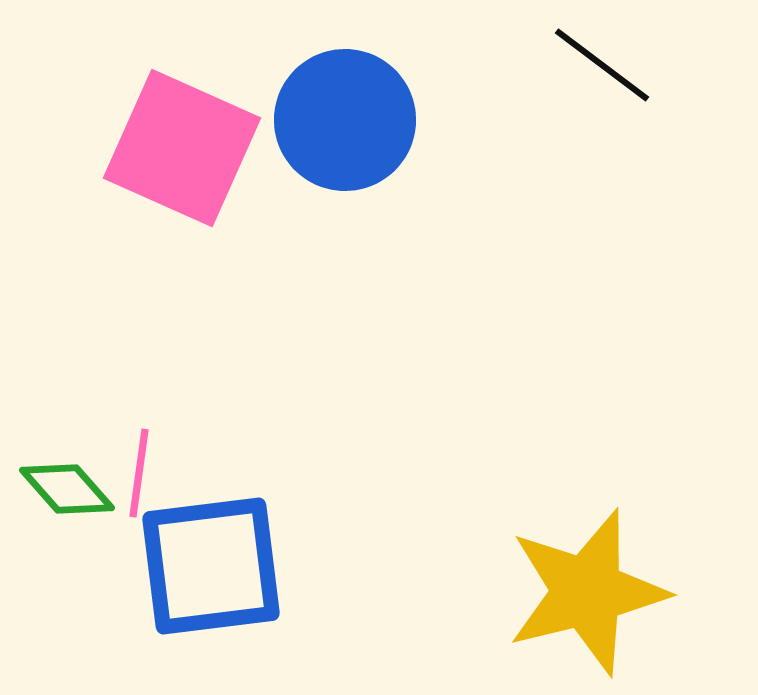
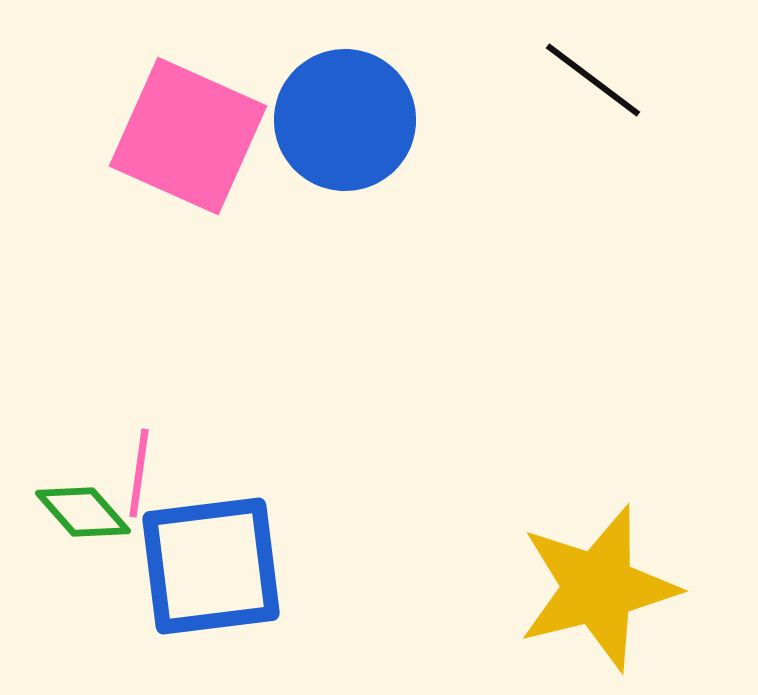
black line: moved 9 px left, 15 px down
pink square: moved 6 px right, 12 px up
green diamond: moved 16 px right, 23 px down
yellow star: moved 11 px right, 4 px up
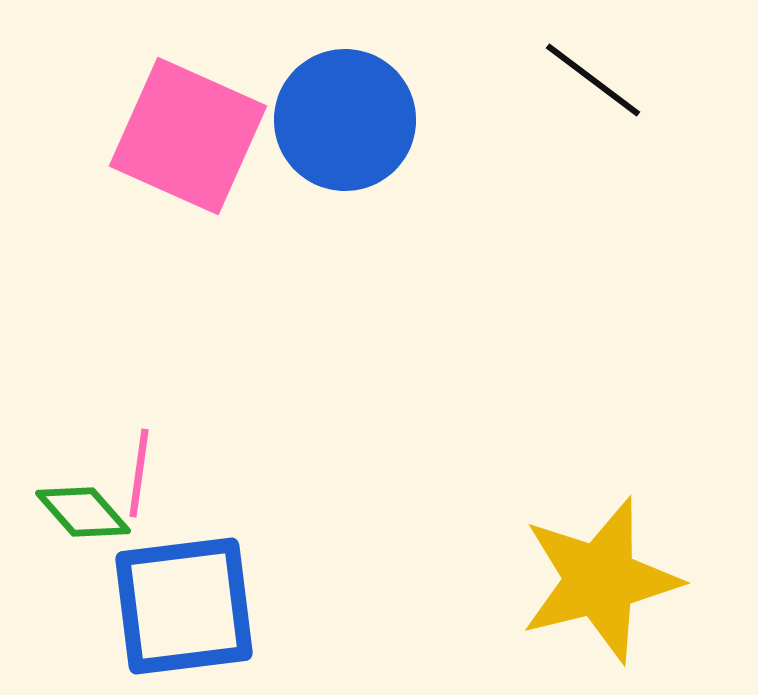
blue square: moved 27 px left, 40 px down
yellow star: moved 2 px right, 8 px up
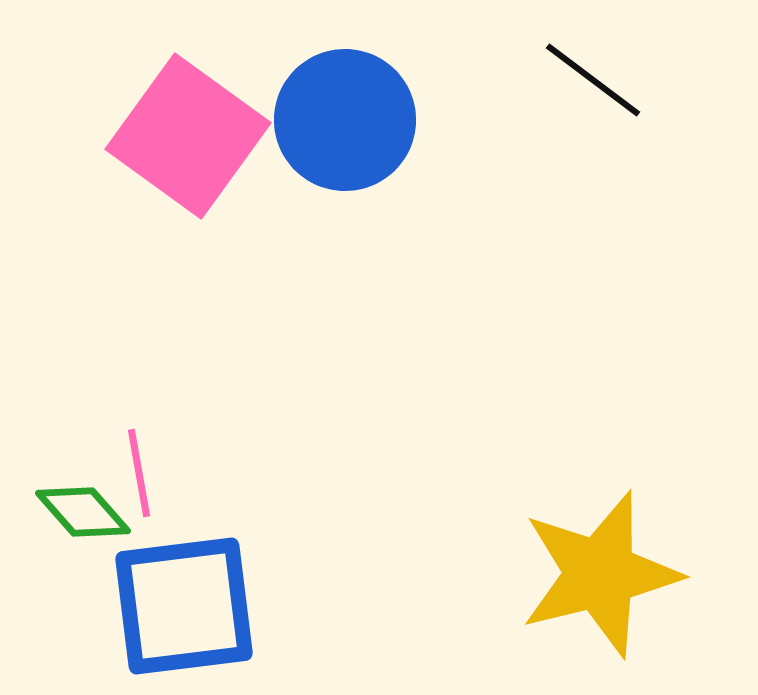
pink square: rotated 12 degrees clockwise
pink line: rotated 18 degrees counterclockwise
yellow star: moved 6 px up
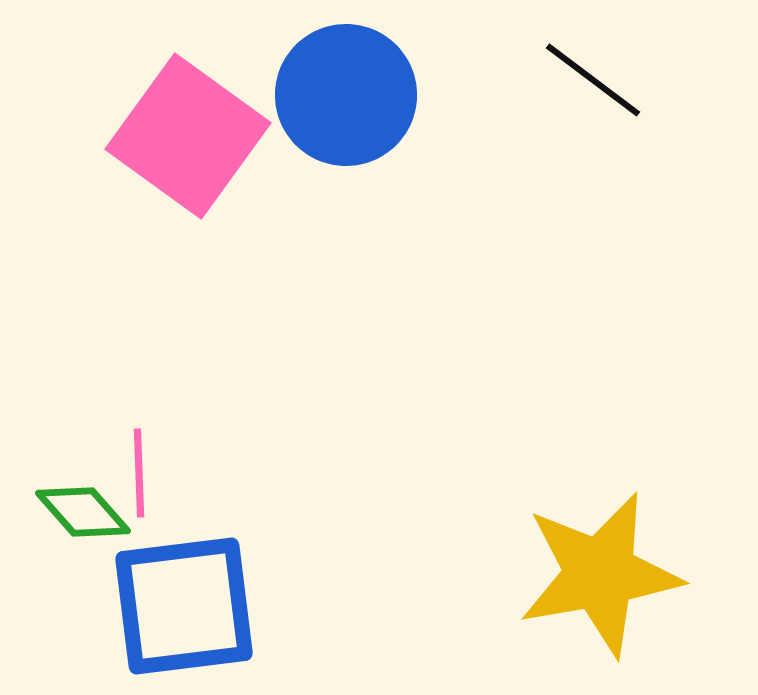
blue circle: moved 1 px right, 25 px up
pink line: rotated 8 degrees clockwise
yellow star: rotated 4 degrees clockwise
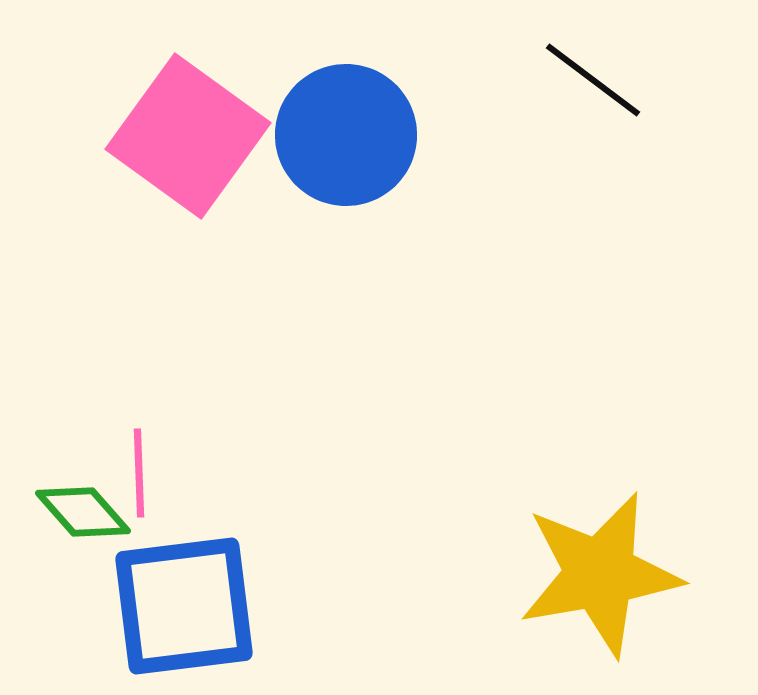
blue circle: moved 40 px down
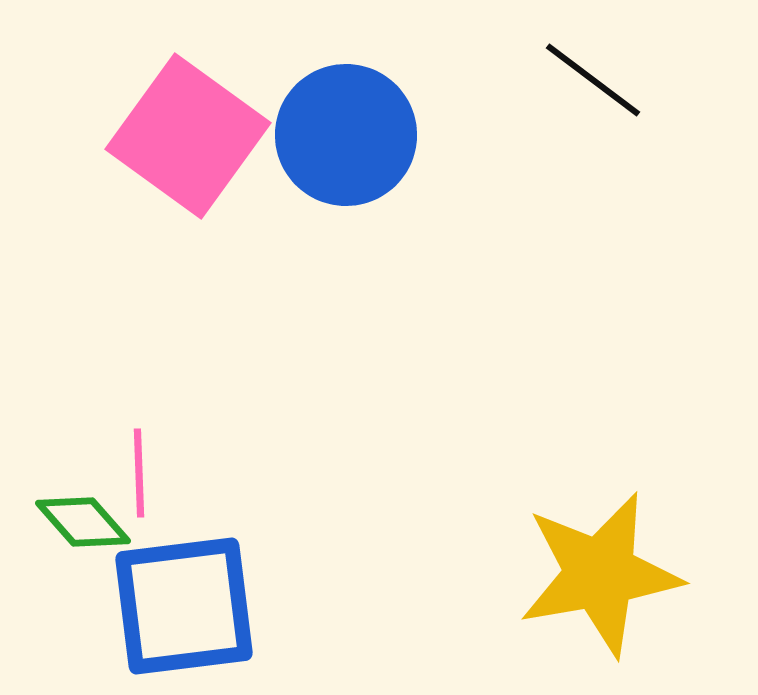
green diamond: moved 10 px down
